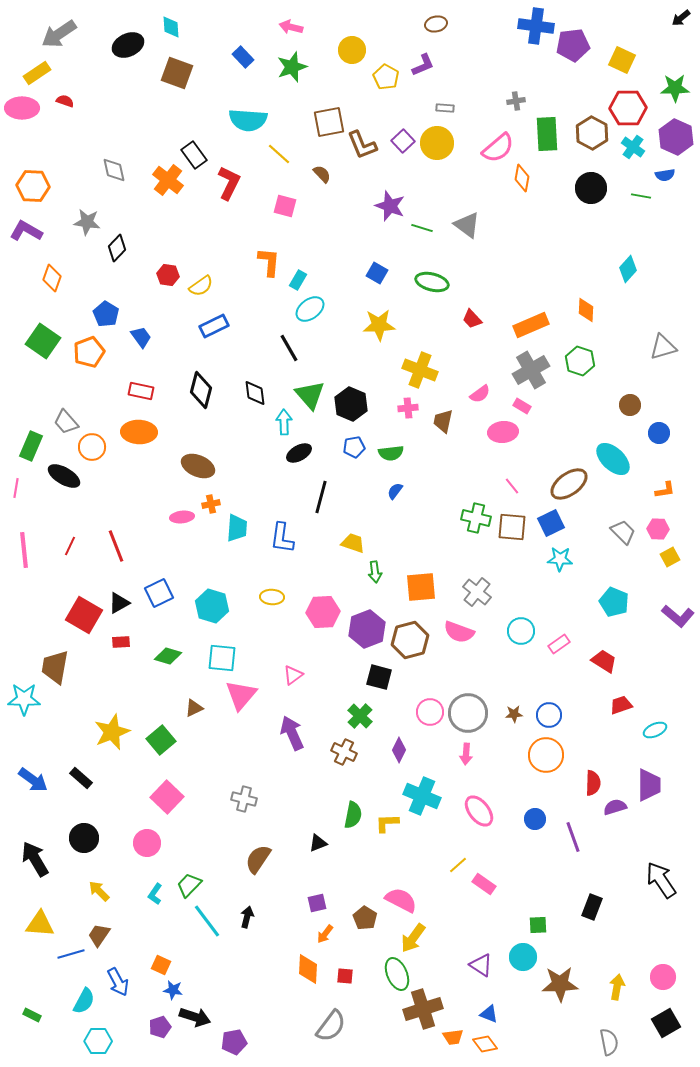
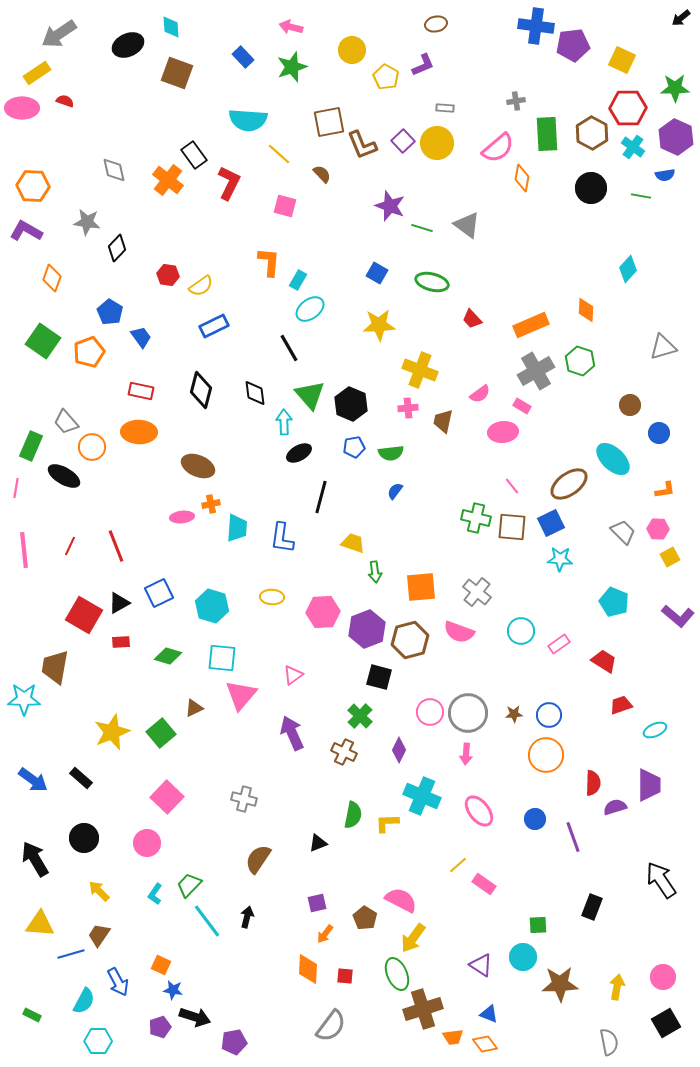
blue pentagon at (106, 314): moved 4 px right, 2 px up
gray cross at (531, 370): moved 5 px right, 1 px down
green square at (161, 740): moved 7 px up
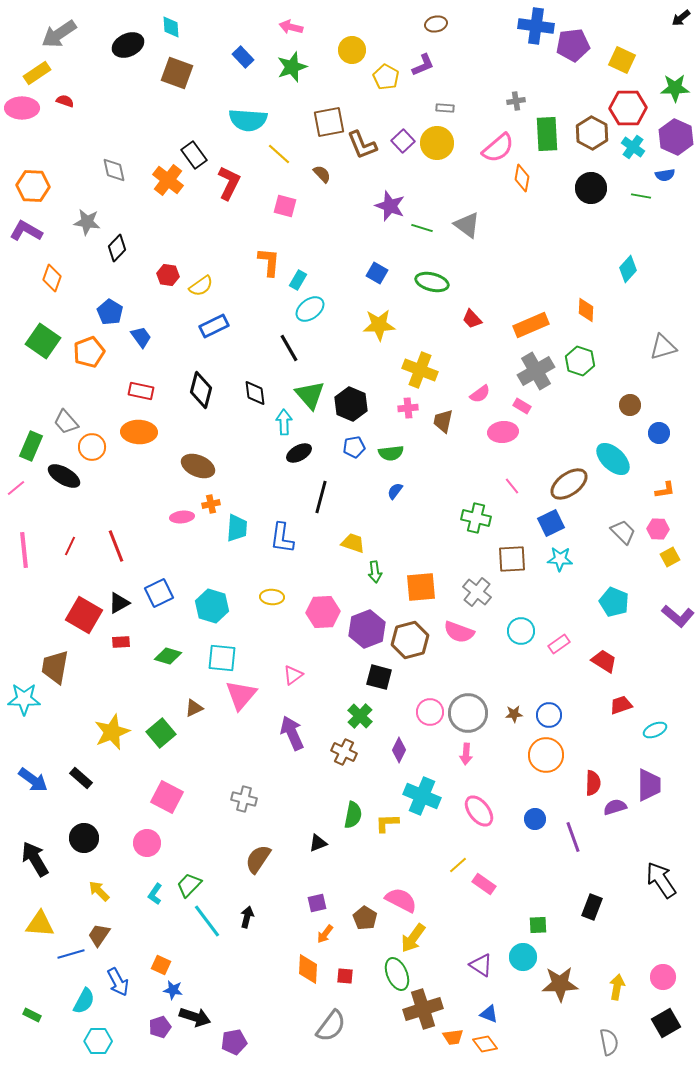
pink line at (16, 488): rotated 42 degrees clockwise
brown square at (512, 527): moved 32 px down; rotated 8 degrees counterclockwise
pink square at (167, 797): rotated 16 degrees counterclockwise
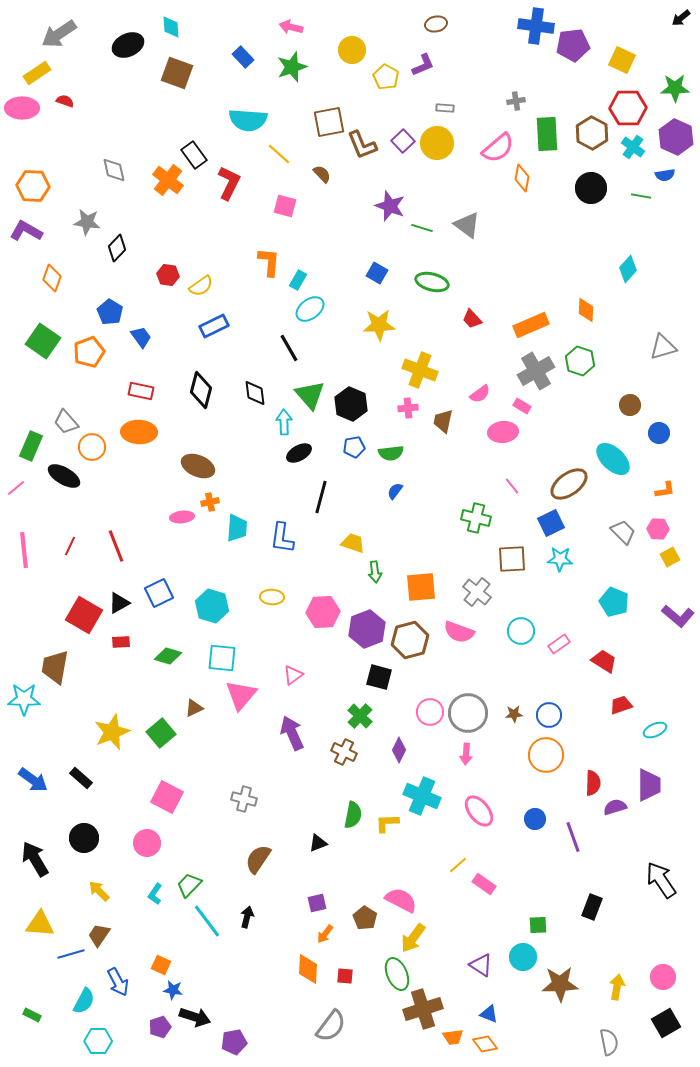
orange cross at (211, 504): moved 1 px left, 2 px up
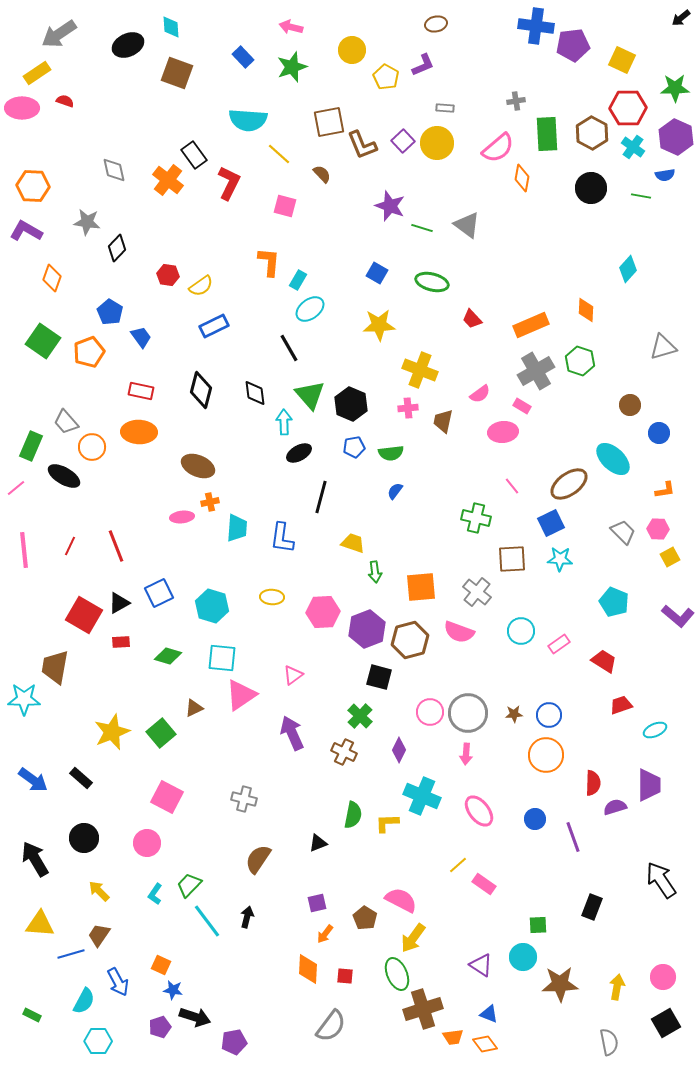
pink triangle at (241, 695): rotated 16 degrees clockwise
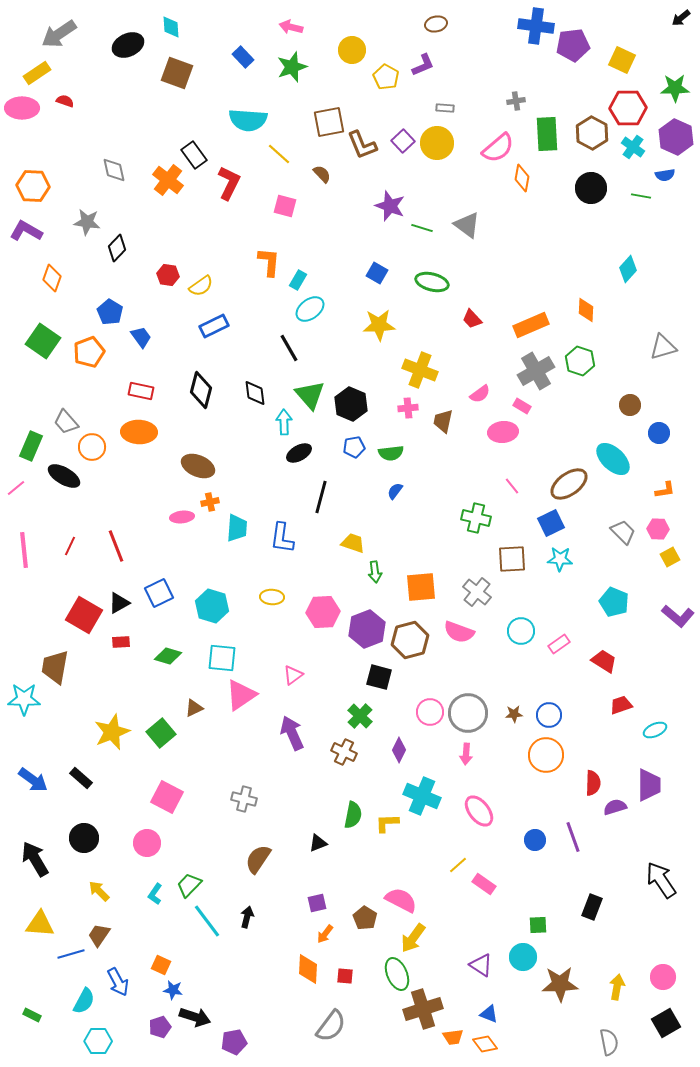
blue circle at (535, 819): moved 21 px down
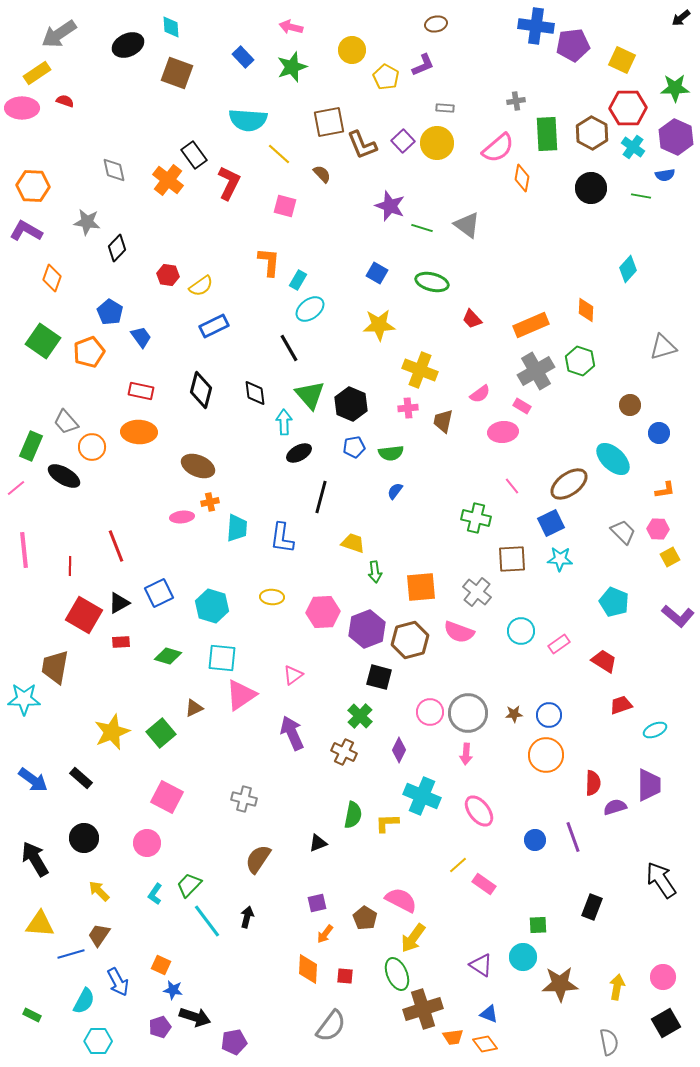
red line at (70, 546): moved 20 px down; rotated 24 degrees counterclockwise
